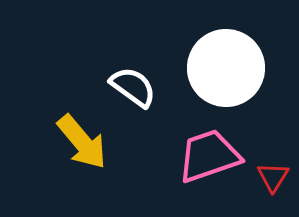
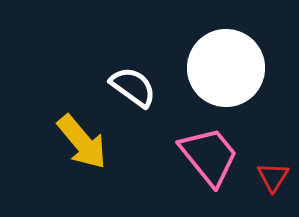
pink trapezoid: rotated 70 degrees clockwise
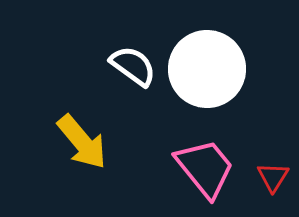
white circle: moved 19 px left, 1 px down
white semicircle: moved 21 px up
pink trapezoid: moved 4 px left, 12 px down
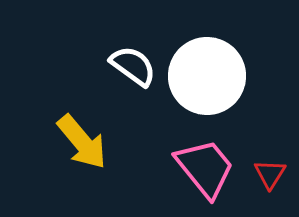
white circle: moved 7 px down
red triangle: moved 3 px left, 3 px up
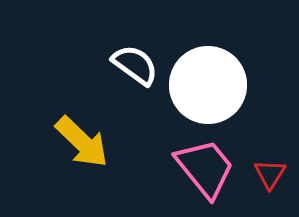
white semicircle: moved 2 px right, 1 px up
white circle: moved 1 px right, 9 px down
yellow arrow: rotated 6 degrees counterclockwise
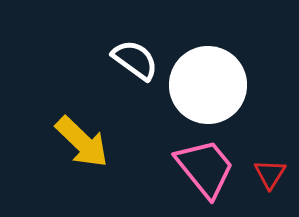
white semicircle: moved 5 px up
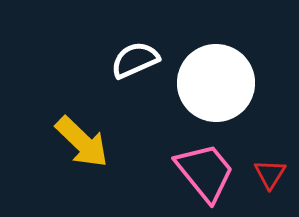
white semicircle: rotated 60 degrees counterclockwise
white circle: moved 8 px right, 2 px up
pink trapezoid: moved 4 px down
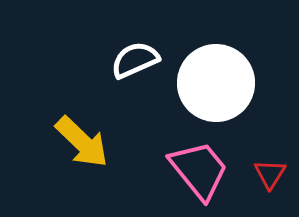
pink trapezoid: moved 6 px left, 2 px up
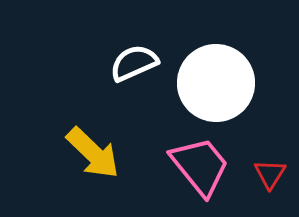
white semicircle: moved 1 px left, 3 px down
yellow arrow: moved 11 px right, 11 px down
pink trapezoid: moved 1 px right, 4 px up
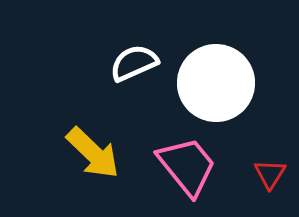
pink trapezoid: moved 13 px left
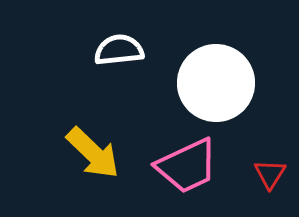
white semicircle: moved 15 px left, 13 px up; rotated 18 degrees clockwise
pink trapezoid: rotated 104 degrees clockwise
